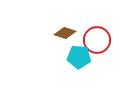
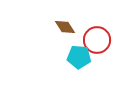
brown diamond: moved 6 px up; rotated 40 degrees clockwise
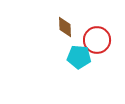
brown diamond: rotated 30 degrees clockwise
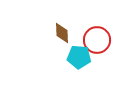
brown diamond: moved 3 px left, 6 px down
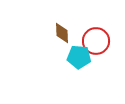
red circle: moved 1 px left, 1 px down
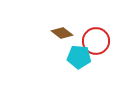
brown diamond: rotated 50 degrees counterclockwise
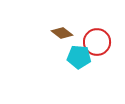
red circle: moved 1 px right, 1 px down
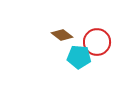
brown diamond: moved 2 px down
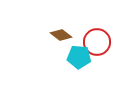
brown diamond: moved 1 px left
